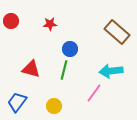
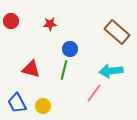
blue trapezoid: moved 1 px down; rotated 65 degrees counterclockwise
yellow circle: moved 11 px left
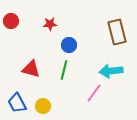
brown rectangle: rotated 35 degrees clockwise
blue circle: moved 1 px left, 4 px up
